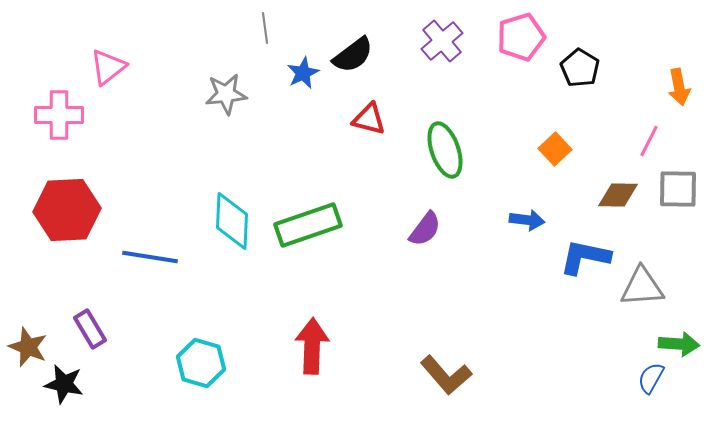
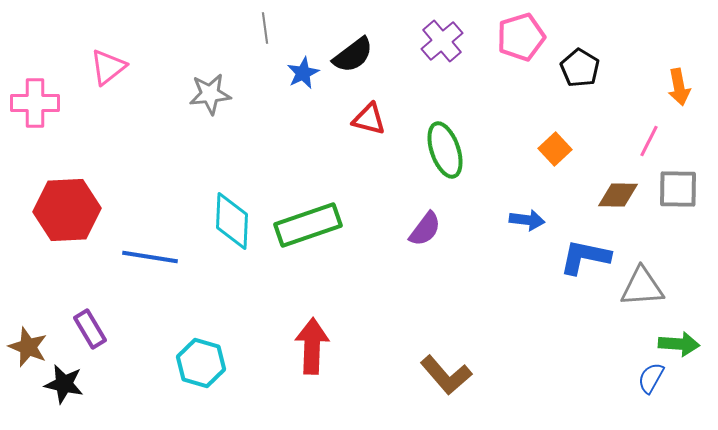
gray star: moved 16 px left
pink cross: moved 24 px left, 12 px up
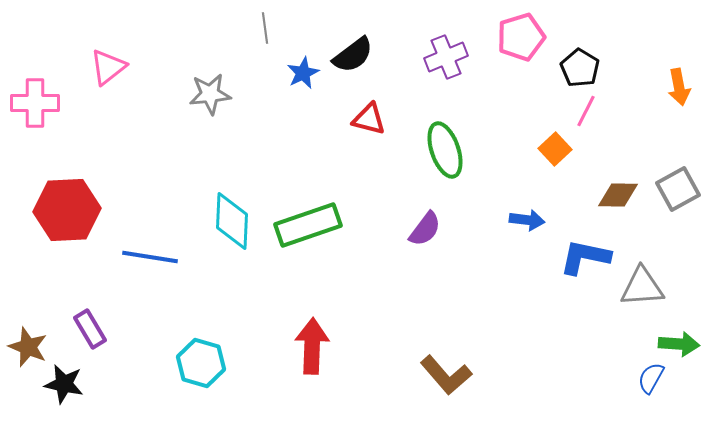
purple cross: moved 4 px right, 16 px down; rotated 18 degrees clockwise
pink line: moved 63 px left, 30 px up
gray square: rotated 30 degrees counterclockwise
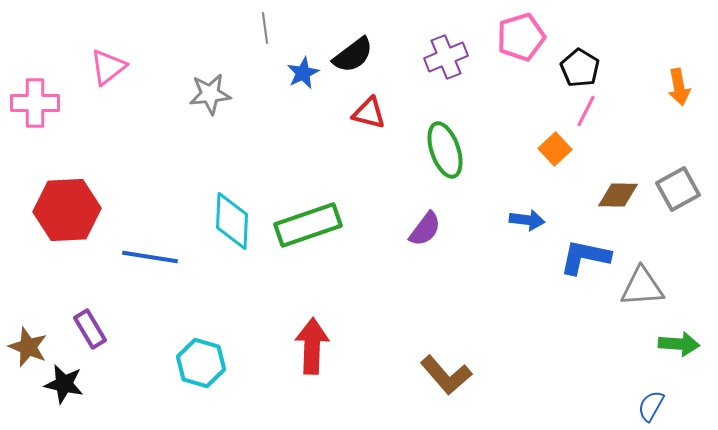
red triangle: moved 6 px up
blue semicircle: moved 28 px down
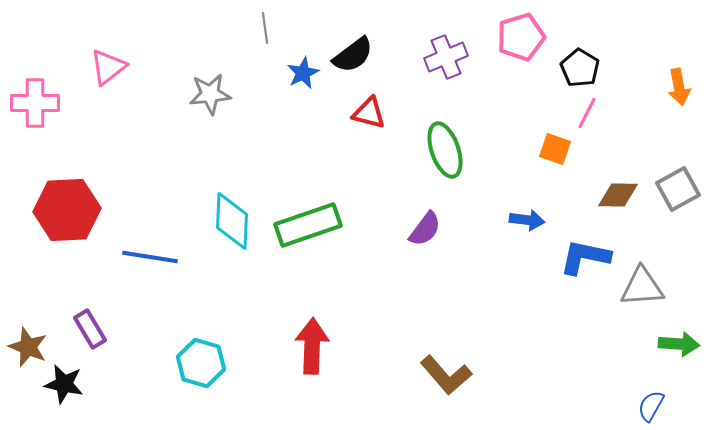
pink line: moved 1 px right, 2 px down
orange square: rotated 28 degrees counterclockwise
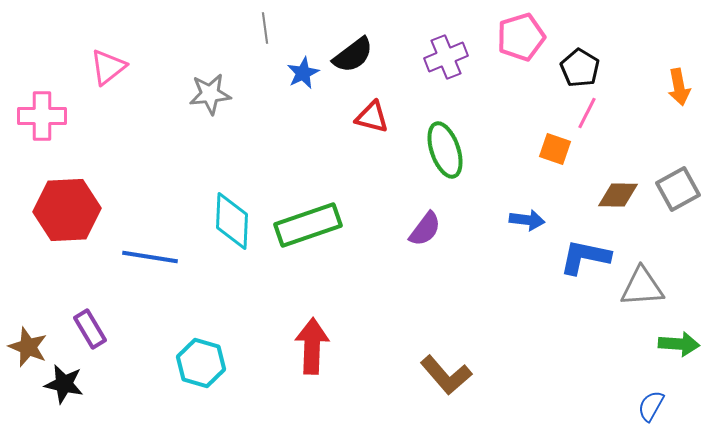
pink cross: moved 7 px right, 13 px down
red triangle: moved 3 px right, 4 px down
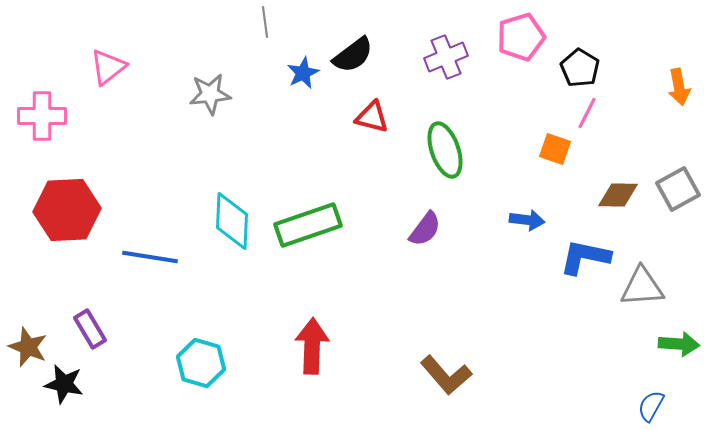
gray line: moved 6 px up
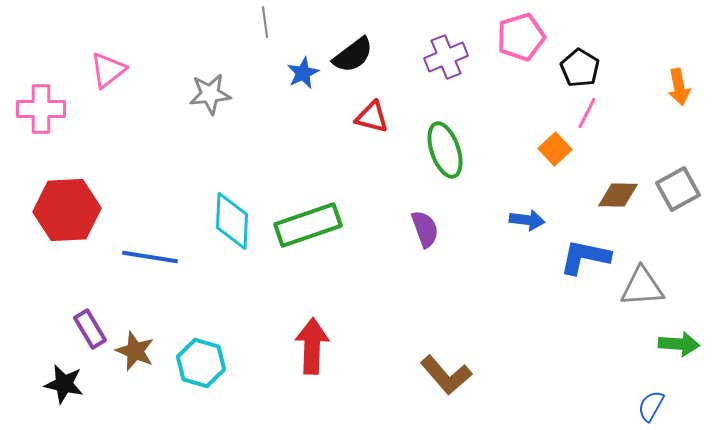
pink triangle: moved 3 px down
pink cross: moved 1 px left, 7 px up
orange square: rotated 28 degrees clockwise
purple semicircle: rotated 57 degrees counterclockwise
brown star: moved 107 px right, 4 px down
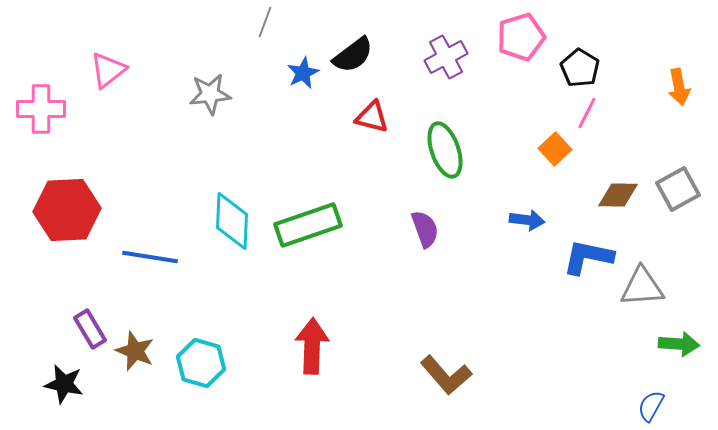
gray line: rotated 28 degrees clockwise
purple cross: rotated 6 degrees counterclockwise
blue L-shape: moved 3 px right
